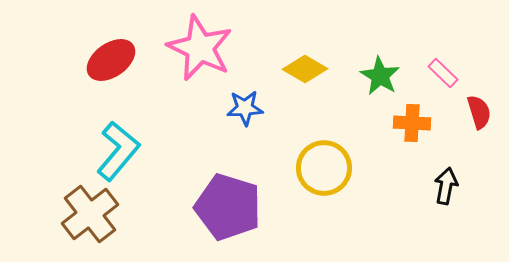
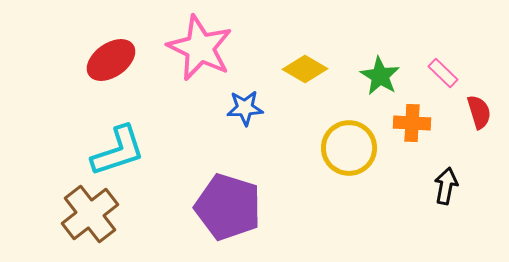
cyan L-shape: rotated 32 degrees clockwise
yellow circle: moved 25 px right, 20 px up
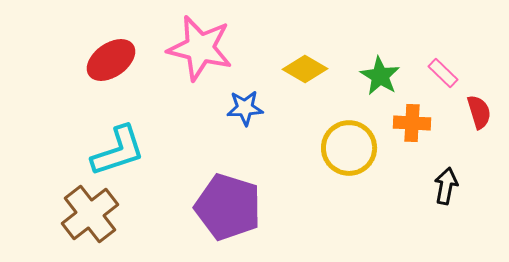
pink star: rotated 12 degrees counterclockwise
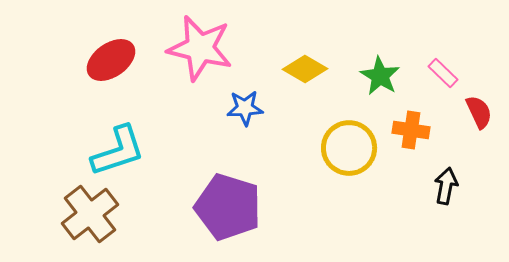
red semicircle: rotated 8 degrees counterclockwise
orange cross: moved 1 px left, 7 px down; rotated 6 degrees clockwise
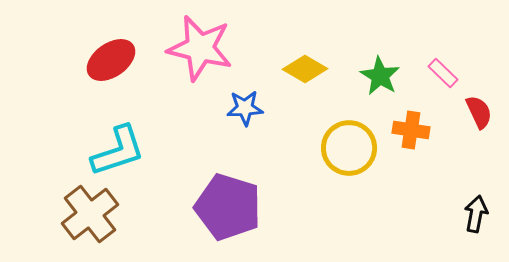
black arrow: moved 30 px right, 28 px down
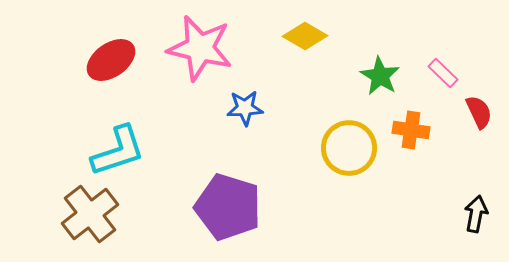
yellow diamond: moved 33 px up
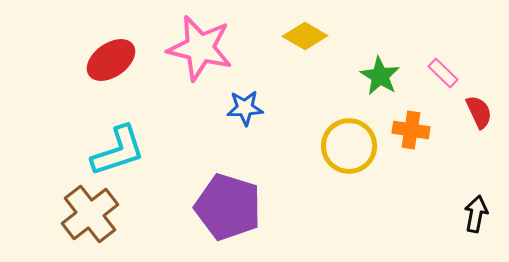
yellow circle: moved 2 px up
